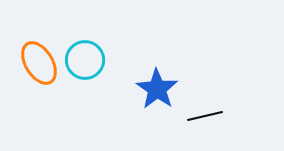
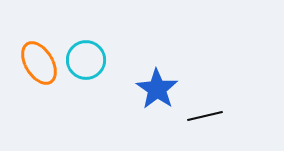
cyan circle: moved 1 px right
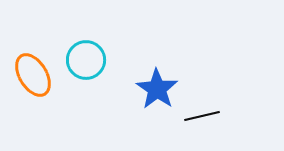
orange ellipse: moved 6 px left, 12 px down
black line: moved 3 px left
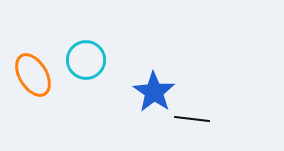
blue star: moved 3 px left, 3 px down
black line: moved 10 px left, 3 px down; rotated 20 degrees clockwise
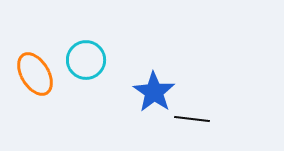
orange ellipse: moved 2 px right, 1 px up
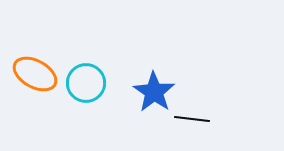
cyan circle: moved 23 px down
orange ellipse: rotated 30 degrees counterclockwise
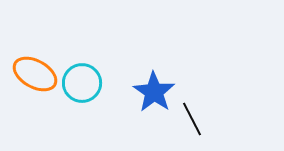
cyan circle: moved 4 px left
black line: rotated 56 degrees clockwise
